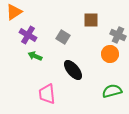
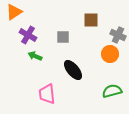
gray square: rotated 32 degrees counterclockwise
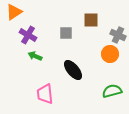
gray square: moved 3 px right, 4 px up
pink trapezoid: moved 2 px left
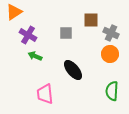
gray cross: moved 7 px left, 2 px up
green semicircle: rotated 72 degrees counterclockwise
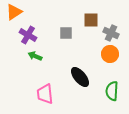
black ellipse: moved 7 px right, 7 px down
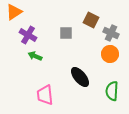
brown square: rotated 28 degrees clockwise
pink trapezoid: moved 1 px down
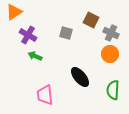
gray square: rotated 16 degrees clockwise
green semicircle: moved 1 px right, 1 px up
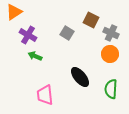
gray square: moved 1 px right; rotated 16 degrees clockwise
green semicircle: moved 2 px left, 1 px up
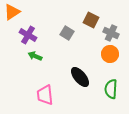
orange triangle: moved 2 px left
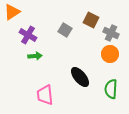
gray square: moved 2 px left, 3 px up
green arrow: rotated 152 degrees clockwise
